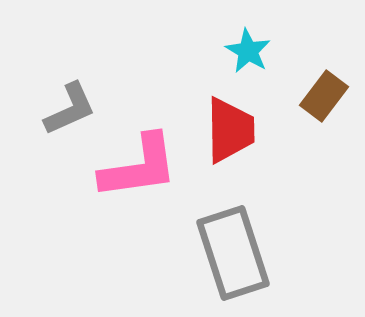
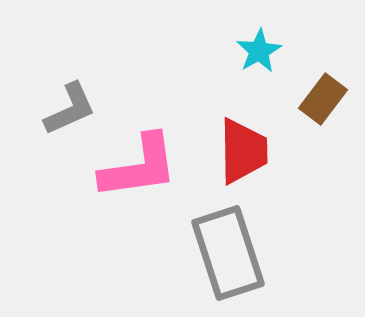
cyan star: moved 11 px right; rotated 12 degrees clockwise
brown rectangle: moved 1 px left, 3 px down
red trapezoid: moved 13 px right, 21 px down
gray rectangle: moved 5 px left
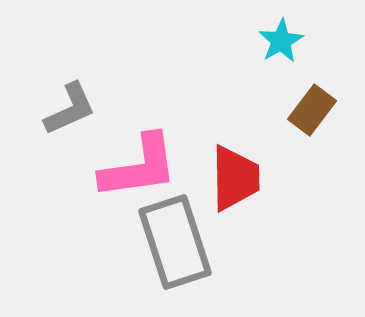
cyan star: moved 22 px right, 10 px up
brown rectangle: moved 11 px left, 11 px down
red trapezoid: moved 8 px left, 27 px down
gray rectangle: moved 53 px left, 11 px up
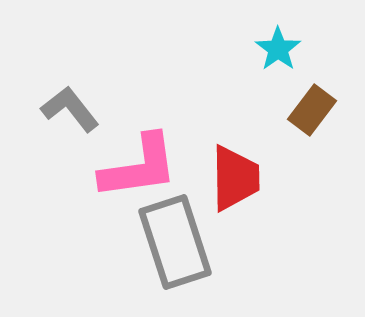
cyan star: moved 3 px left, 8 px down; rotated 6 degrees counterclockwise
gray L-shape: rotated 104 degrees counterclockwise
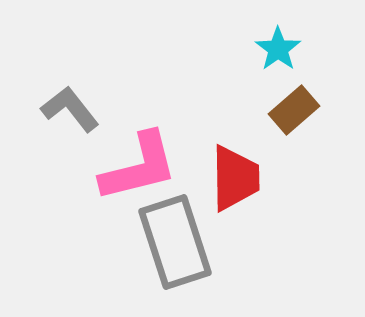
brown rectangle: moved 18 px left; rotated 12 degrees clockwise
pink L-shape: rotated 6 degrees counterclockwise
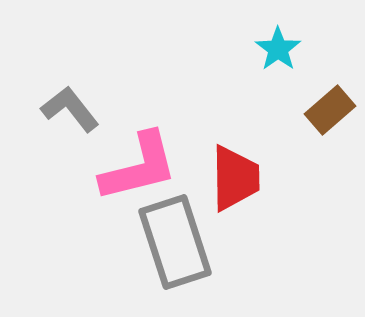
brown rectangle: moved 36 px right
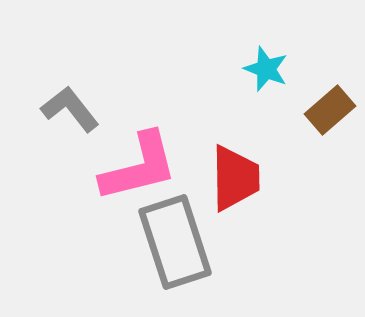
cyan star: moved 12 px left, 20 px down; rotated 15 degrees counterclockwise
